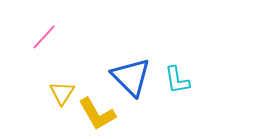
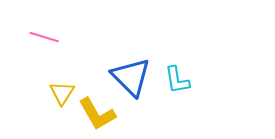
pink line: rotated 64 degrees clockwise
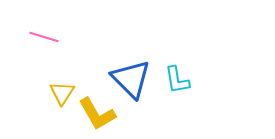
blue triangle: moved 2 px down
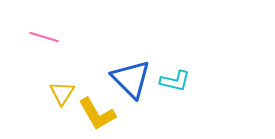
cyan L-shape: moved 2 px left, 1 px down; rotated 68 degrees counterclockwise
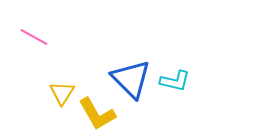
pink line: moved 10 px left; rotated 12 degrees clockwise
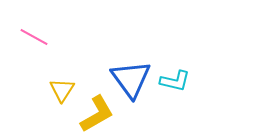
blue triangle: rotated 9 degrees clockwise
yellow triangle: moved 3 px up
yellow L-shape: rotated 90 degrees counterclockwise
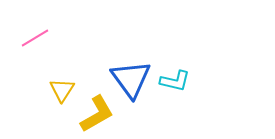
pink line: moved 1 px right, 1 px down; rotated 60 degrees counterclockwise
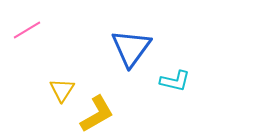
pink line: moved 8 px left, 8 px up
blue triangle: moved 31 px up; rotated 12 degrees clockwise
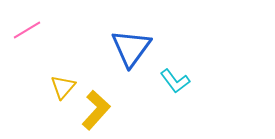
cyan L-shape: rotated 40 degrees clockwise
yellow triangle: moved 1 px right, 3 px up; rotated 8 degrees clockwise
yellow L-shape: moved 1 px left, 4 px up; rotated 18 degrees counterclockwise
